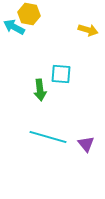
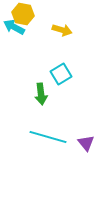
yellow hexagon: moved 6 px left
yellow arrow: moved 26 px left
cyan square: rotated 35 degrees counterclockwise
green arrow: moved 1 px right, 4 px down
purple triangle: moved 1 px up
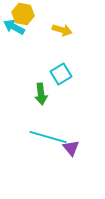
purple triangle: moved 15 px left, 5 px down
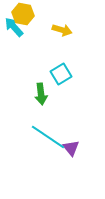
cyan arrow: rotated 20 degrees clockwise
cyan line: rotated 18 degrees clockwise
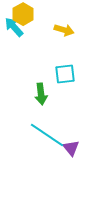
yellow hexagon: rotated 20 degrees clockwise
yellow arrow: moved 2 px right
cyan square: moved 4 px right; rotated 25 degrees clockwise
cyan line: moved 1 px left, 2 px up
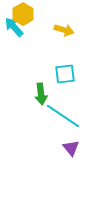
cyan line: moved 16 px right, 19 px up
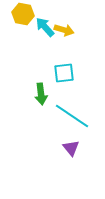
yellow hexagon: rotated 20 degrees counterclockwise
cyan arrow: moved 31 px right
cyan square: moved 1 px left, 1 px up
cyan line: moved 9 px right
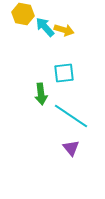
cyan line: moved 1 px left
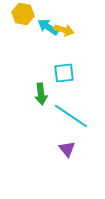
cyan arrow: moved 3 px right; rotated 15 degrees counterclockwise
purple triangle: moved 4 px left, 1 px down
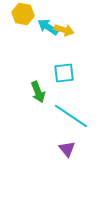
green arrow: moved 3 px left, 2 px up; rotated 15 degrees counterclockwise
